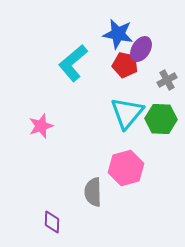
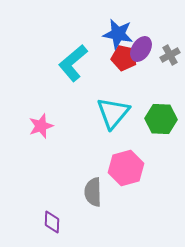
red pentagon: moved 1 px left, 7 px up
gray cross: moved 3 px right, 25 px up
cyan triangle: moved 14 px left
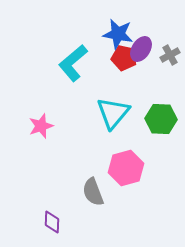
gray semicircle: rotated 20 degrees counterclockwise
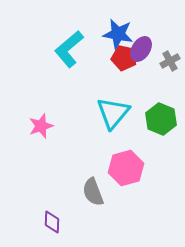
gray cross: moved 6 px down
cyan L-shape: moved 4 px left, 14 px up
green hexagon: rotated 20 degrees clockwise
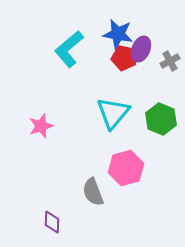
purple ellipse: rotated 10 degrees counterclockwise
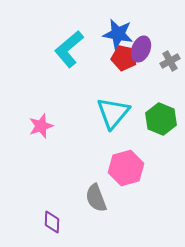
gray semicircle: moved 3 px right, 6 px down
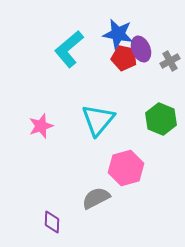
purple ellipse: rotated 45 degrees counterclockwise
cyan triangle: moved 15 px left, 7 px down
gray semicircle: rotated 84 degrees clockwise
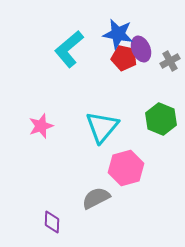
cyan triangle: moved 4 px right, 7 px down
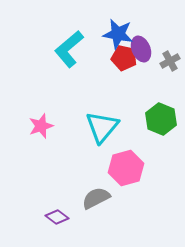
purple diamond: moved 5 px right, 5 px up; rotated 55 degrees counterclockwise
